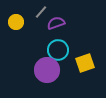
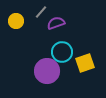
yellow circle: moved 1 px up
cyan circle: moved 4 px right, 2 px down
purple circle: moved 1 px down
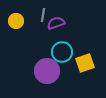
gray line: moved 2 px right, 3 px down; rotated 32 degrees counterclockwise
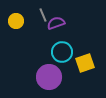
gray line: rotated 32 degrees counterclockwise
purple circle: moved 2 px right, 6 px down
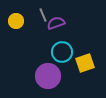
purple circle: moved 1 px left, 1 px up
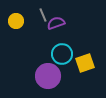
cyan circle: moved 2 px down
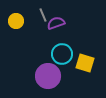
yellow square: rotated 36 degrees clockwise
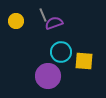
purple semicircle: moved 2 px left
cyan circle: moved 1 px left, 2 px up
yellow square: moved 1 px left, 2 px up; rotated 12 degrees counterclockwise
